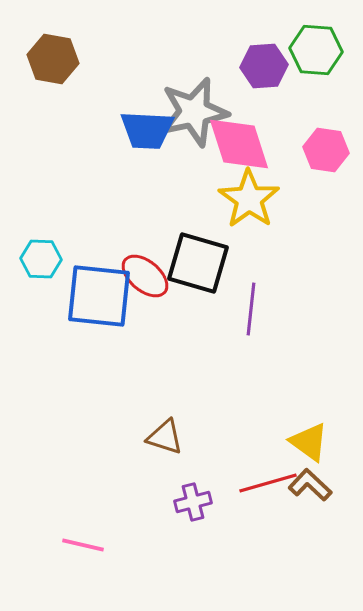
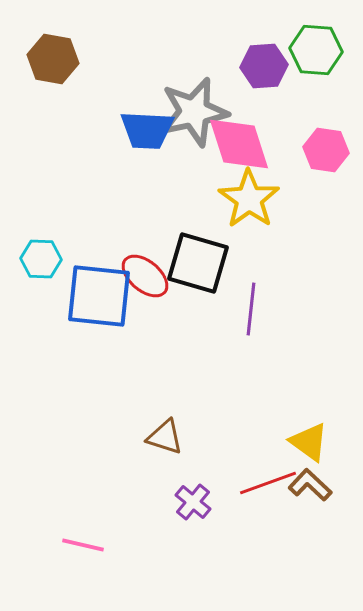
red line: rotated 4 degrees counterclockwise
purple cross: rotated 36 degrees counterclockwise
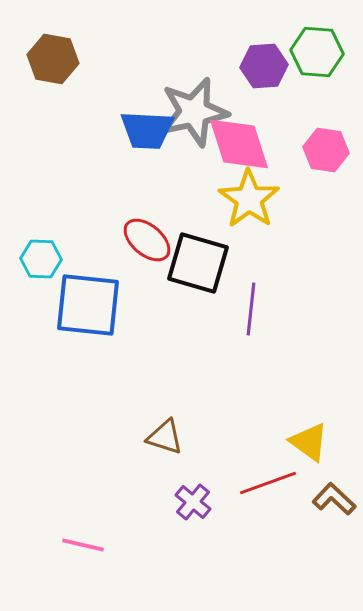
green hexagon: moved 1 px right, 2 px down
red ellipse: moved 2 px right, 36 px up
blue square: moved 11 px left, 9 px down
brown L-shape: moved 24 px right, 14 px down
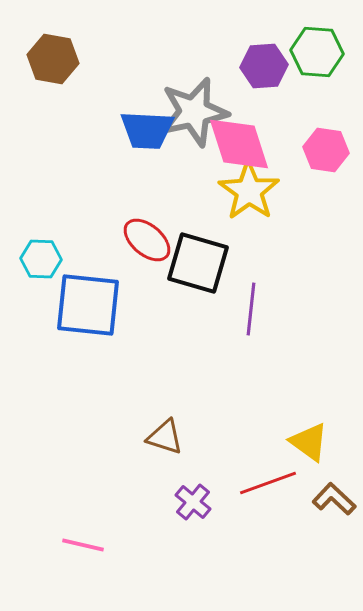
yellow star: moved 8 px up
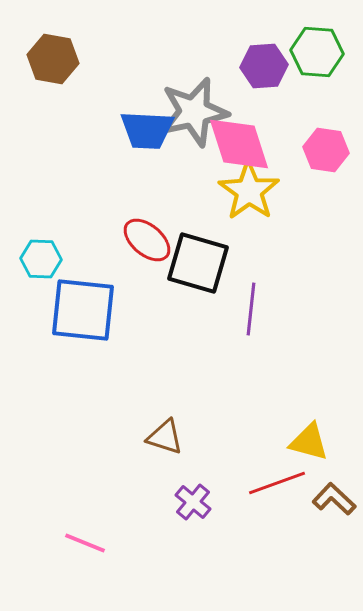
blue square: moved 5 px left, 5 px down
yellow triangle: rotated 21 degrees counterclockwise
red line: moved 9 px right
pink line: moved 2 px right, 2 px up; rotated 9 degrees clockwise
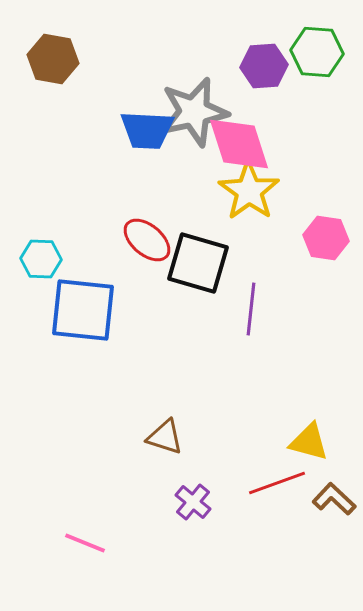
pink hexagon: moved 88 px down
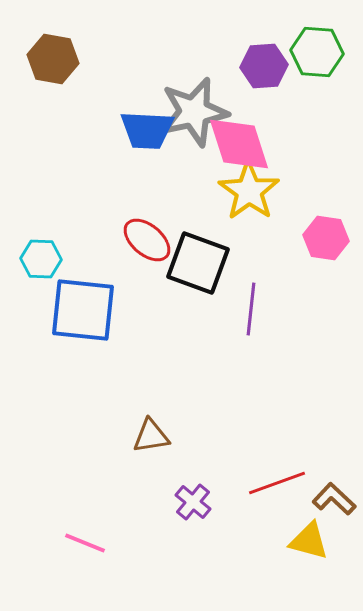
black square: rotated 4 degrees clockwise
brown triangle: moved 14 px left, 1 px up; rotated 27 degrees counterclockwise
yellow triangle: moved 99 px down
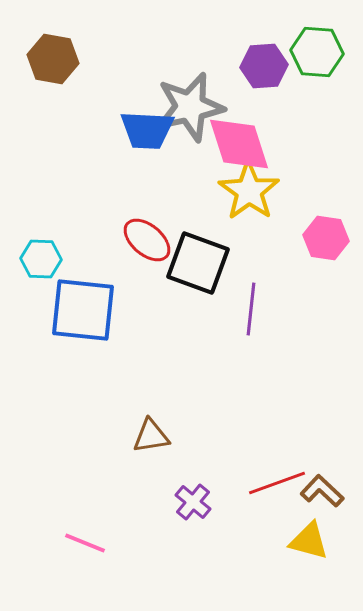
gray star: moved 4 px left, 5 px up
brown L-shape: moved 12 px left, 8 px up
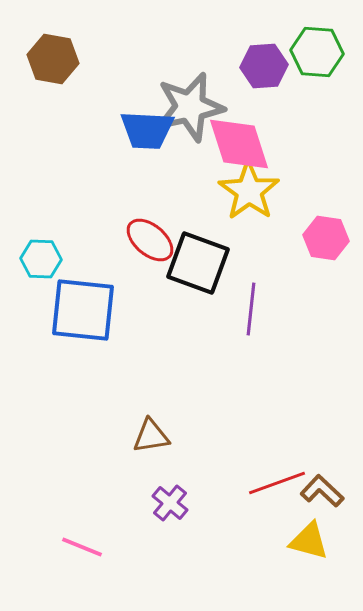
red ellipse: moved 3 px right
purple cross: moved 23 px left, 1 px down
pink line: moved 3 px left, 4 px down
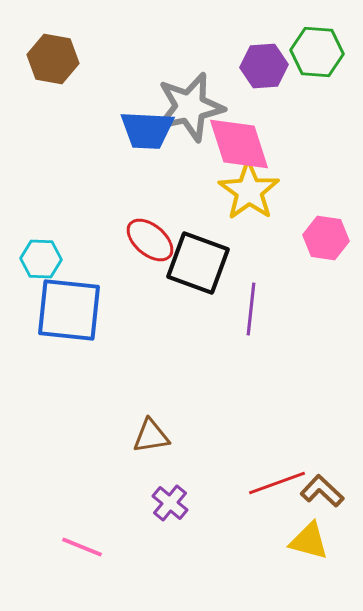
blue square: moved 14 px left
